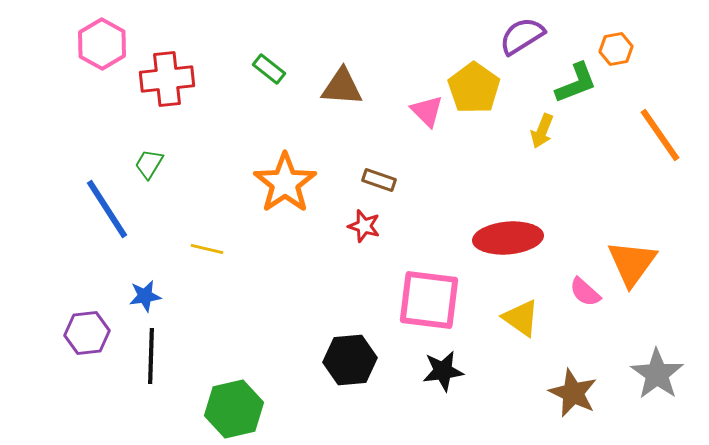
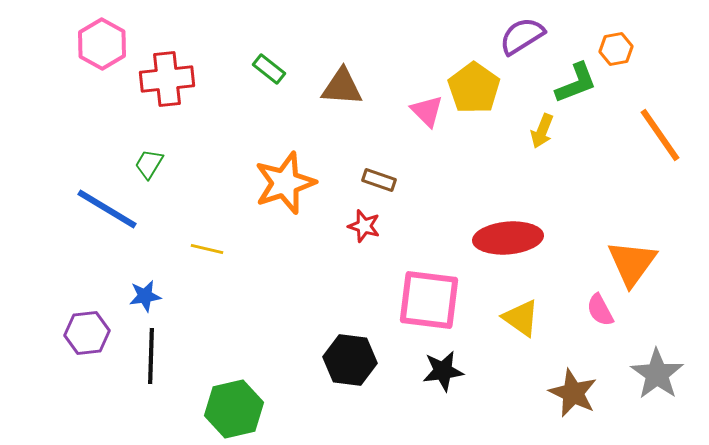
orange star: rotated 16 degrees clockwise
blue line: rotated 26 degrees counterclockwise
pink semicircle: moved 15 px right, 18 px down; rotated 20 degrees clockwise
black hexagon: rotated 12 degrees clockwise
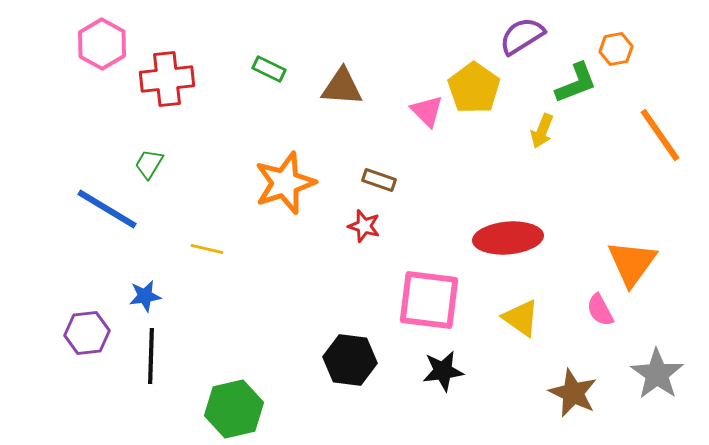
green rectangle: rotated 12 degrees counterclockwise
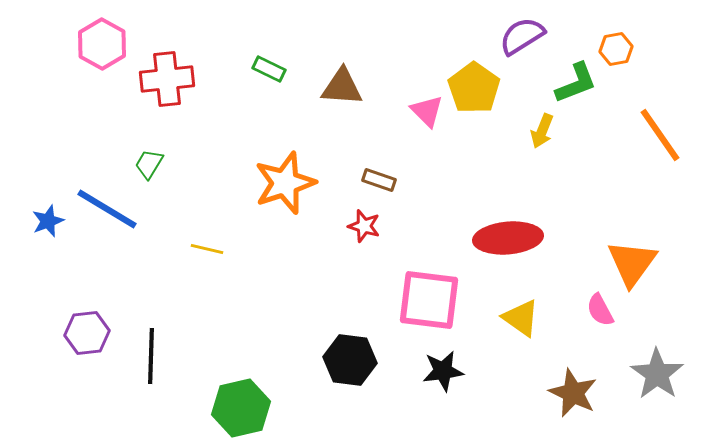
blue star: moved 97 px left, 75 px up; rotated 12 degrees counterclockwise
green hexagon: moved 7 px right, 1 px up
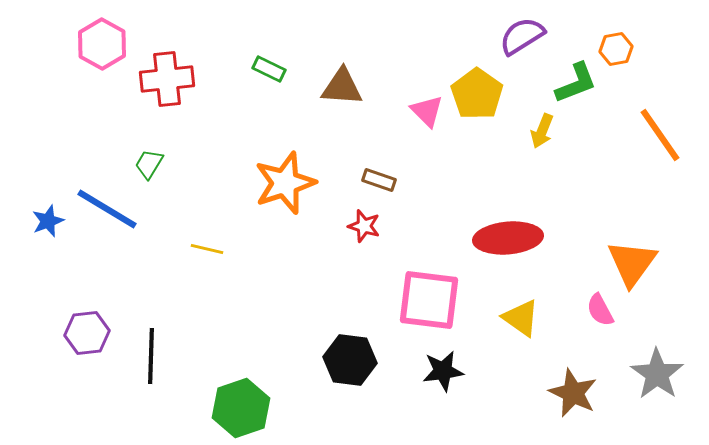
yellow pentagon: moved 3 px right, 6 px down
green hexagon: rotated 6 degrees counterclockwise
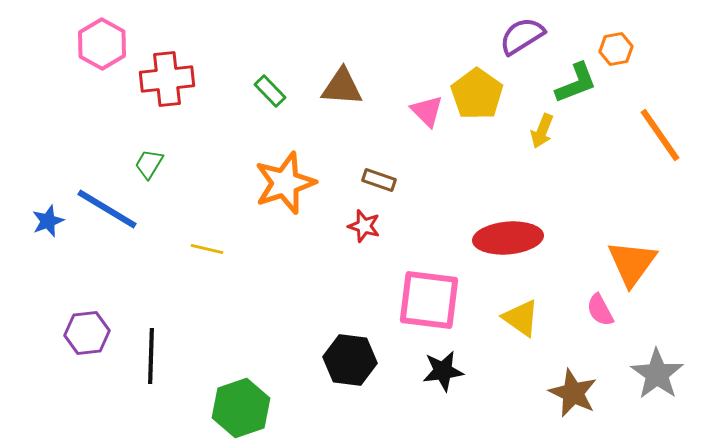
green rectangle: moved 1 px right, 22 px down; rotated 20 degrees clockwise
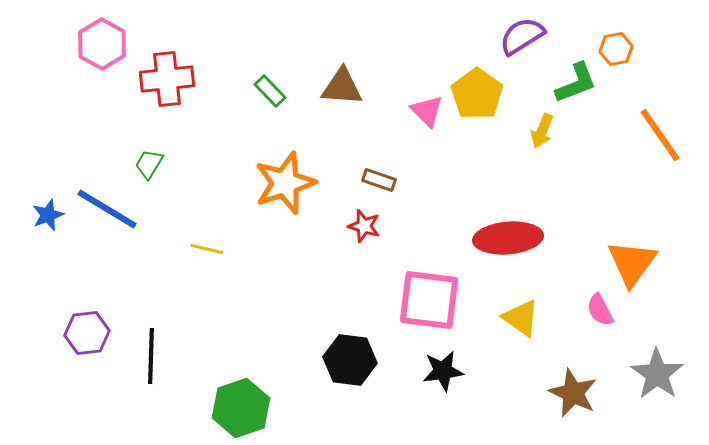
blue star: moved 6 px up
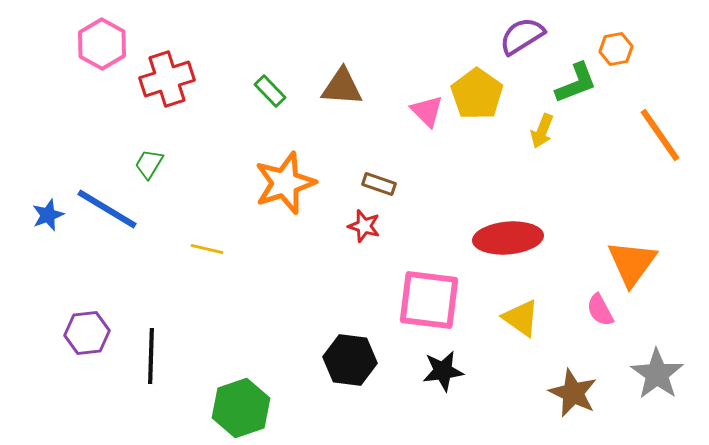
red cross: rotated 12 degrees counterclockwise
brown rectangle: moved 4 px down
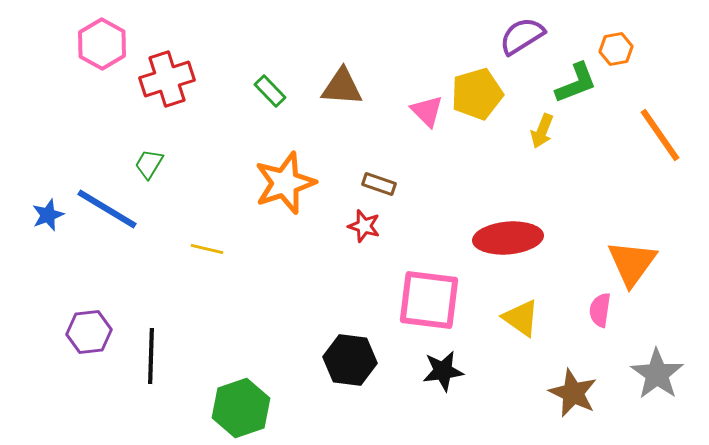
yellow pentagon: rotated 21 degrees clockwise
pink semicircle: rotated 36 degrees clockwise
purple hexagon: moved 2 px right, 1 px up
